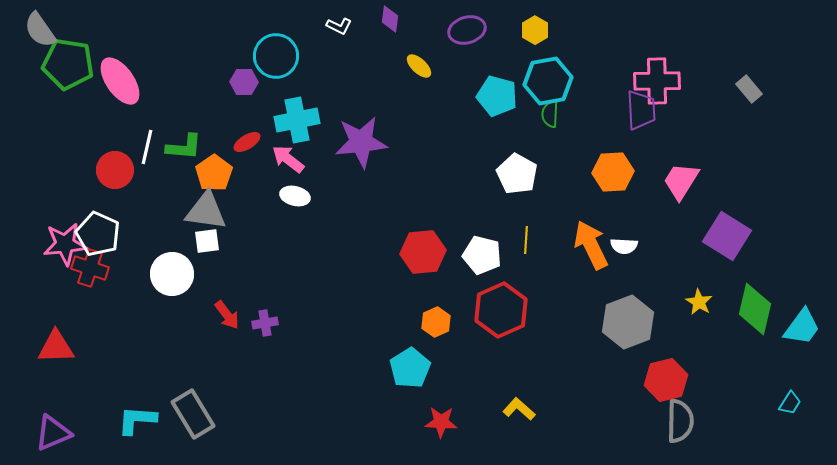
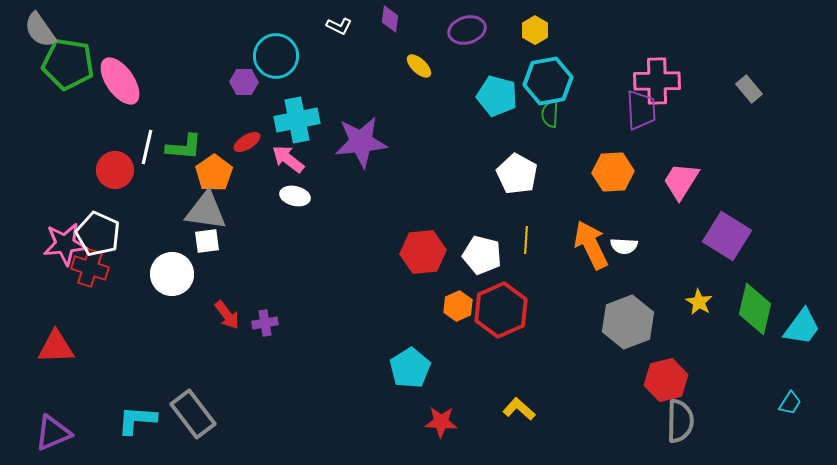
orange hexagon at (436, 322): moved 22 px right, 16 px up
gray rectangle at (193, 414): rotated 6 degrees counterclockwise
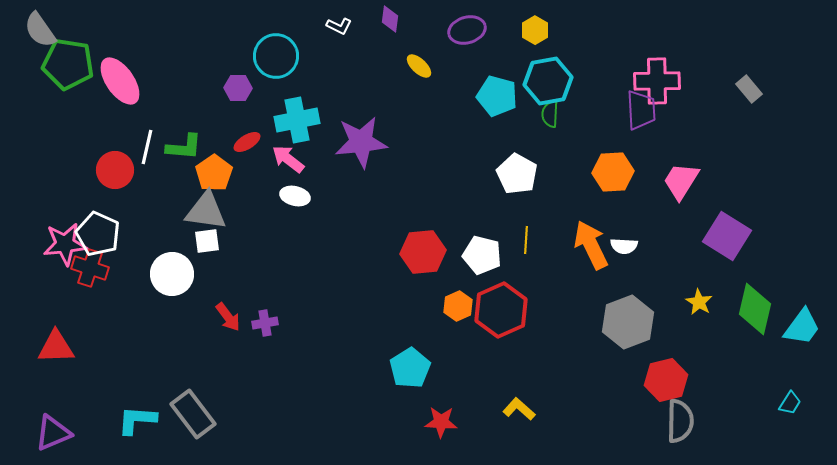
purple hexagon at (244, 82): moved 6 px left, 6 px down
red arrow at (227, 315): moved 1 px right, 2 px down
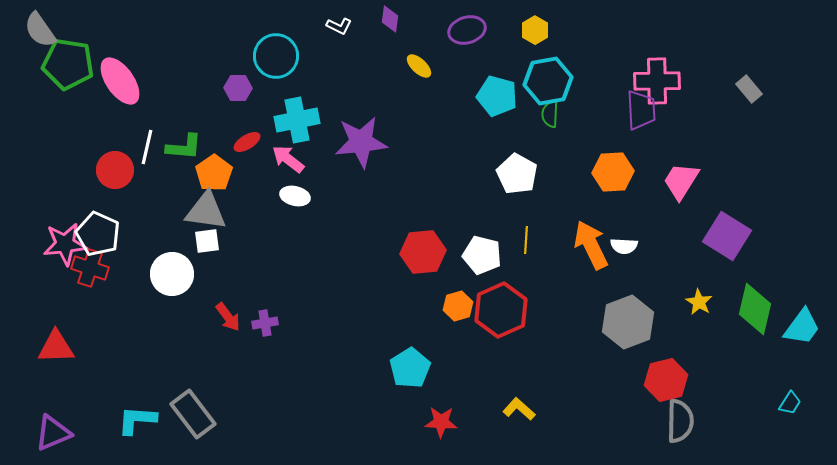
orange hexagon at (458, 306): rotated 8 degrees clockwise
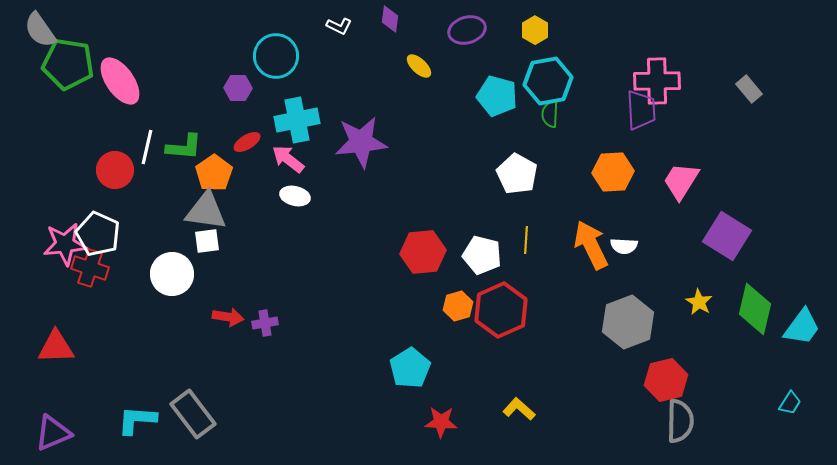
red arrow at (228, 317): rotated 44 degrees counterclockwise
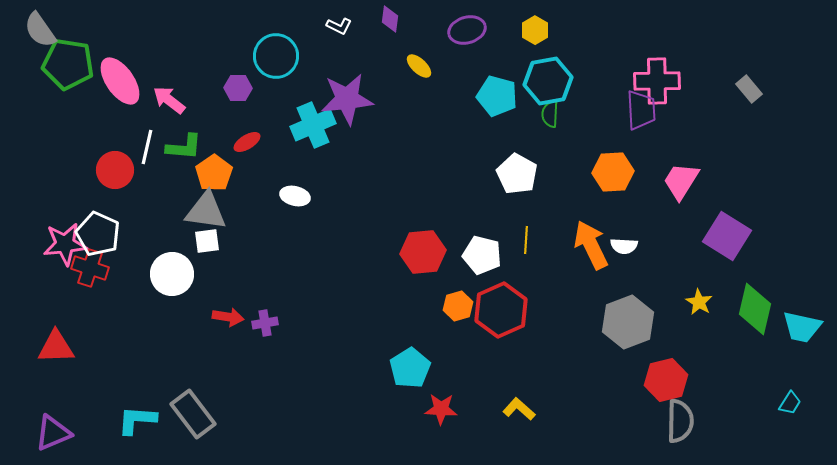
cyan cross at (297, 120): moved 16 px right, 5 px down; rotated 12 degrees counterclockwise
purple star at (361, 142): moved 14 px left, 43 px up
pink arrow at (288, 159): moved 119 px left, 59 px up
cyan trapezoid at (802, 327): rotated 66 degrees clockwise
red star at (441, 422): moved 13 px up
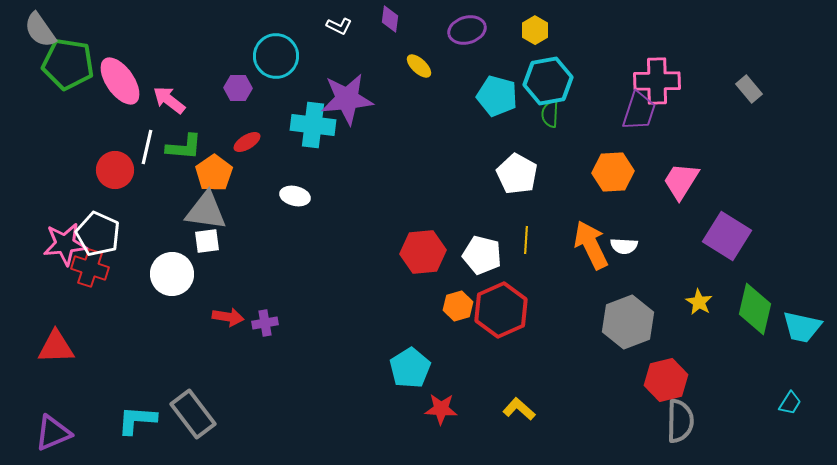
purple trapezoid at (641, 110): moved 2 px left, 1 px down; rotated 21 degrees clockwise
cyan cross at (313, 125): rotated 30 degrees clockwise
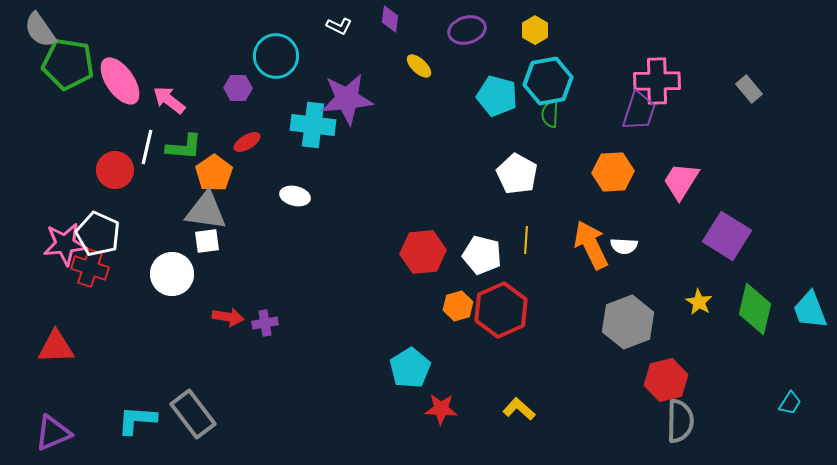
cyan trapezoid at (802, 327): moved 8 px right, 17 px up; rotated 57 degrees clockwise
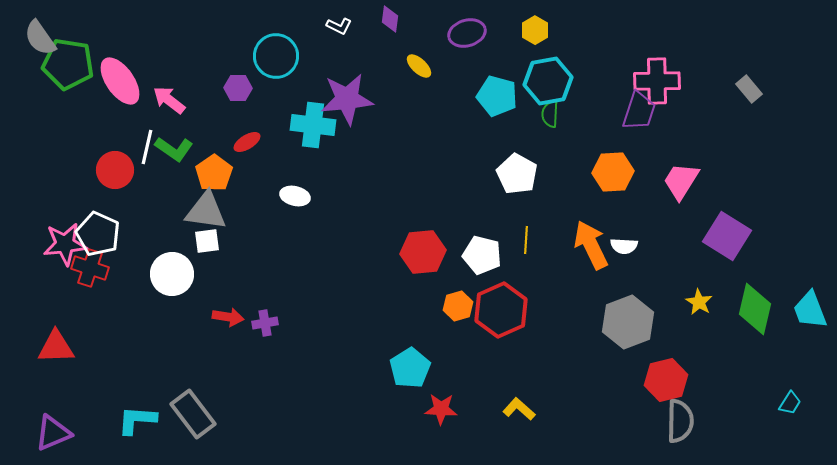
gray semicircle at (40, 30): moved 8 px down
purple ellipse at (467, 30): moved 3 px down
green L-shape at (184, 147): moved 10 px left, 2 px down; rotated 30 degrees clockwise
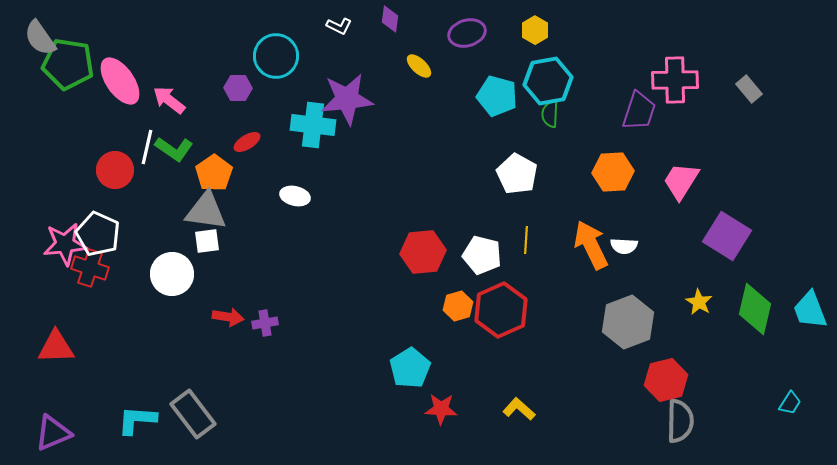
pink cross at (657, 81): moved 18 px right, 1 px up
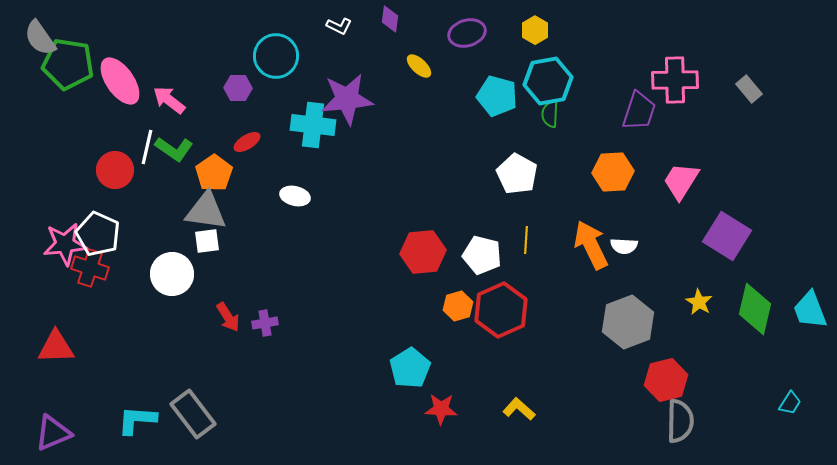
red arrow at (228, 317): rotated 48 degrees clockwise
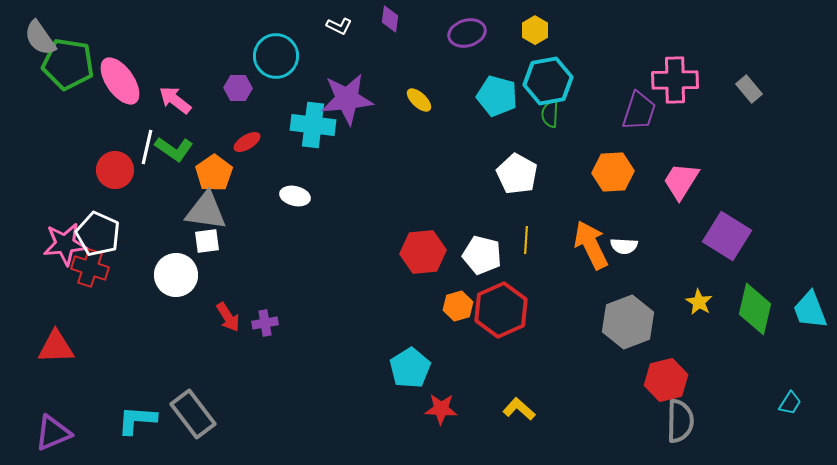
yellow ellipse at (419, 66): moved 34 px down
pink arrow at (169, 100): moved 6 px right
white circle at (172, 274): moved 4 px right, 1 px down
